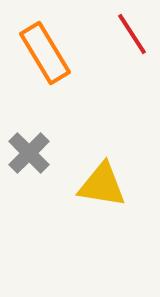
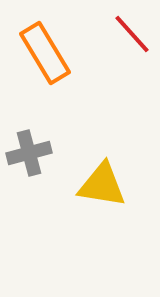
red line: rotated 9 degrees counterclockwise
gray cross: rotated 30 degrees clockwise
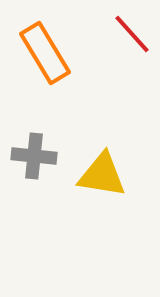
gray cross: moved 5 px right, 3 px down; rotated 21 degrees clockwise
yellow triangle: moved 10 px up
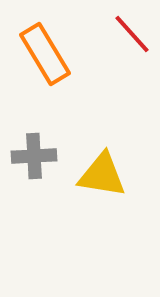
orange rectangle: moved 1 px down
gray cross: rotated 9 degrees counterclockwise
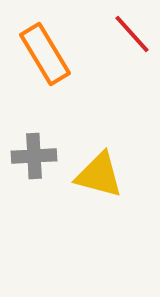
yellow triangle: moved 3 px left; rotated 6 degrees clockwise
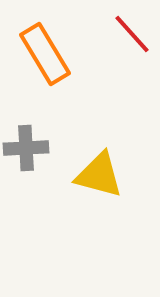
gray cross: moved 8 px left, 8 px up
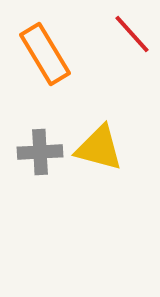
gray cross: moved 14 px right, 4 px down
yellow triangle: moved 27 px up
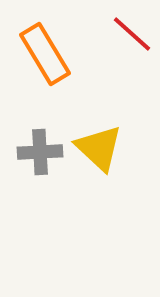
red line: rotated 6 degrees counterclockwise
yellow triangle: rotated 28 degrees clockwise
